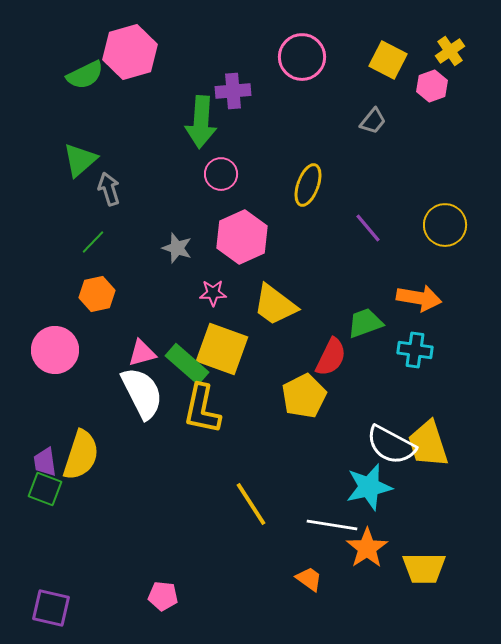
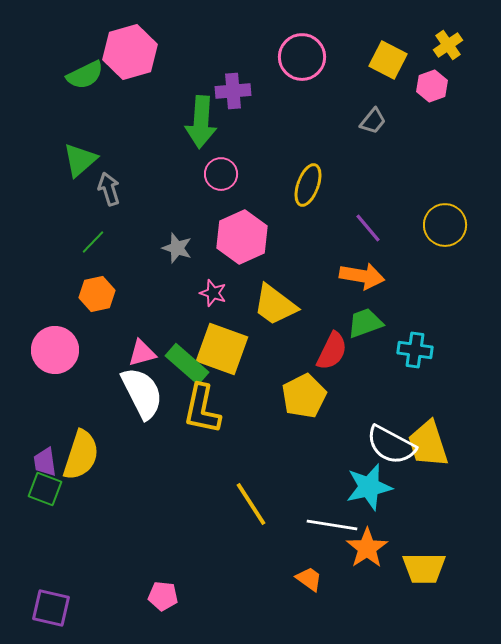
yellow cross at (450, 51): moved 2 px left, 6 px up
pink star at (213, 293): rotated 20 degrees clockwise
orange arrow at (419, 298): moved 57 px left, 22 px up
red semicircle at (331, 357): moved 1 px right, 6 px up
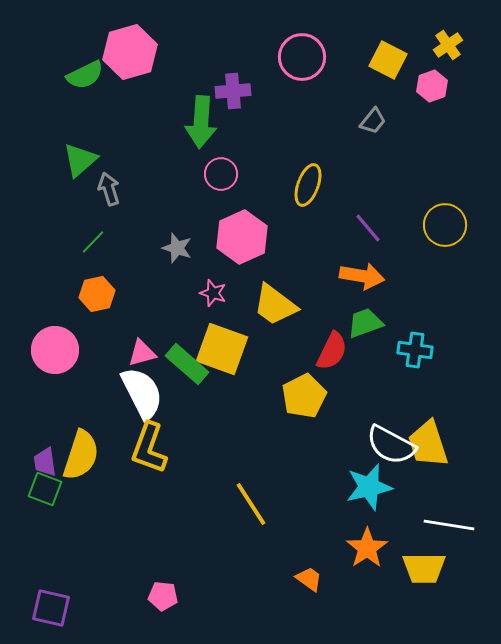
yellow L-shape at (202, 409): moved 53 px left, 39 px down; rotated 8 degrees clockwise
white line at (332, 525): moved 117 px right
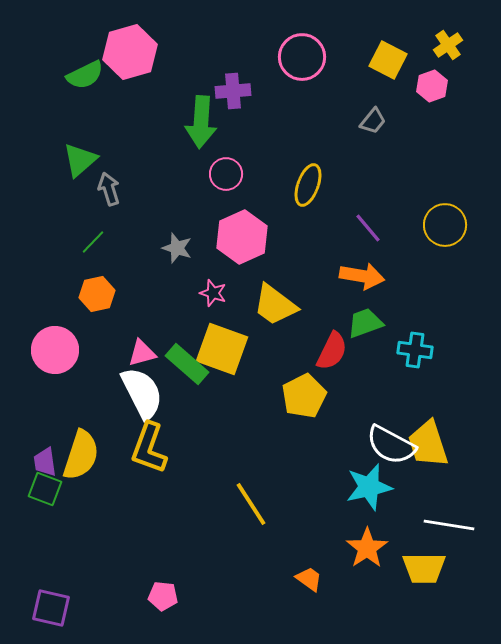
pink circle at (221, 174): moved 5 px right
